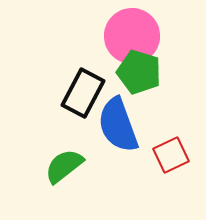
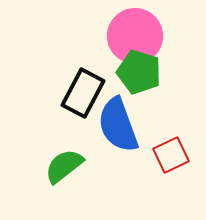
pink circle: moved 3 px right
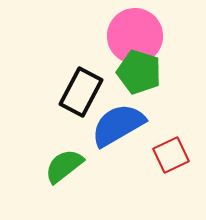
black rectangle: moved 2 px left, 1 px up
blue semicircle: rotated 80 degrees clockwise
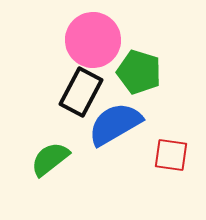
pink circle: moved 42 px left, 4 px down
blue semicircle: moved 3 px left, 1 px up
red square: rotated 33 degrees clockwise
green semicircle: moved 14 px left, 7 px up
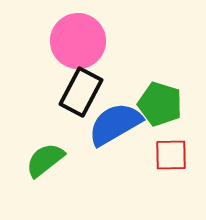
pink circle: moved 15 px left, 1 px down
green pentagon: moved 21 px right, 32 px down
red square: rotated 9 degrees counterclockwise
green semicircle: moved 5 px left, 1 px down
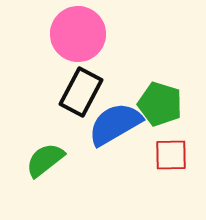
pink circle: moved 7 px up
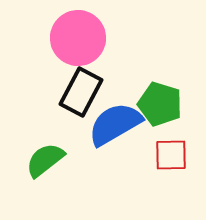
pink circle: moved 4 px down
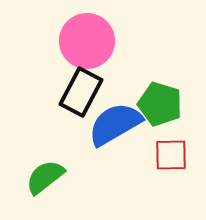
pink circle: moved 9 px right, 3 px down
green semicircle: moved 17 px down
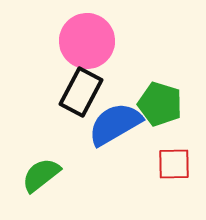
red square: moved 3 px right, 9 px down
green semicircle: moved 4 px left, 2 px up
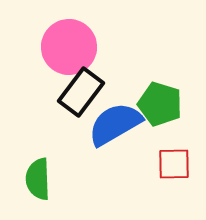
pink circle: moved 18 px left, 6 px down
black rectangle: rotated 9 degrees clockwise
green semicircle: moved 3 px left, 4 px down; rotated 54 degrees counterclockwise
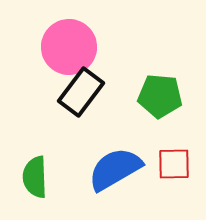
green pentagon: moved 8 px up; rotated 12 degrees counterclockwise
blue semicircle: moved 45 px down
green semicircle: moved 3 px left, 2 px up
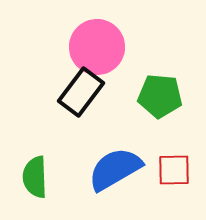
pink circle: moved 28 px right
red square: moved 6 px down
